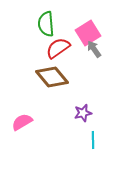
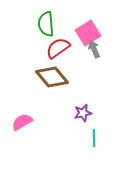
gray arrow: rotated 12 degrees clockwise
cyan line: moved 1 px right, 2 px up
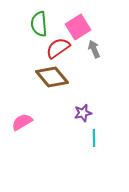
green semicircle: moved 7 px left
pink square: moved 10 px left, 6 px up
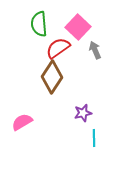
pink square: rotated 15 degrees counterclockwise
gray arrow: moved 1 px right, 1 px down
brown diamond: rotated 72 degrees clockwise
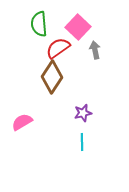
gray arrow: rotated 12 degrees clockwise
cyan line: moved 12 px left, 4 px down
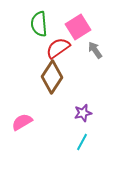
pink square: rotated 15 degrees clockwise
gray arrow: rotated 24 degrees counterclockwise
cyan line: rotated 30 degrees clockwise
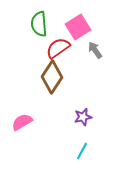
purple star: moved 4 px down
cyan line: moved 9 px down
